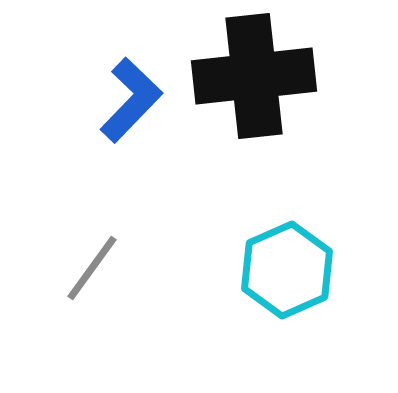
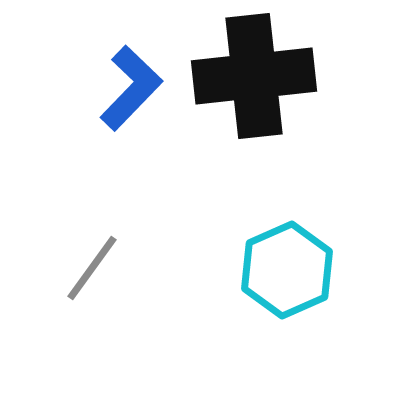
blue L-shape: moved 12 px up
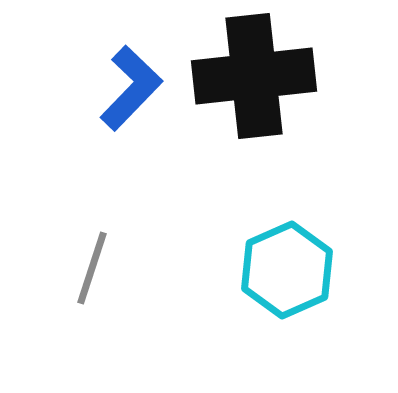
gray line: rotated 18 degrees counterclockwise
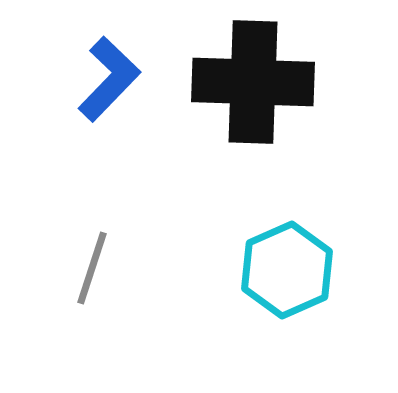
black cross: moved 1 px left, 6 px down; rotated 8 degrees clockwise
blue L-shape: moved 22 px left, 9 px up
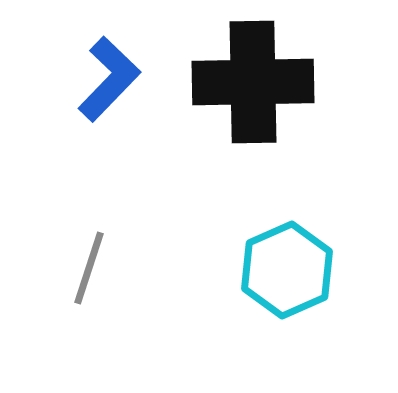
black cross: rotated 3 degrees counterclockwise
gray line: moved 3 px left
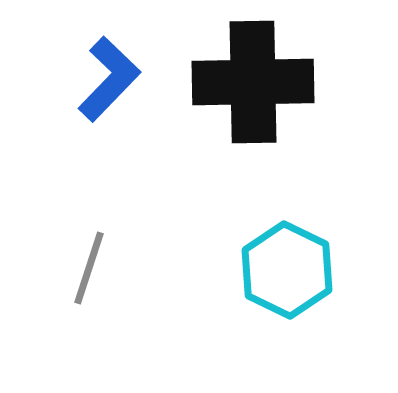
cyan hexagon: rotated 10 degrees counterclockwise
